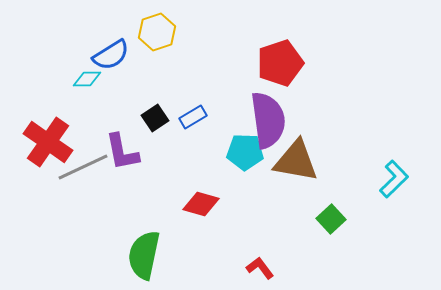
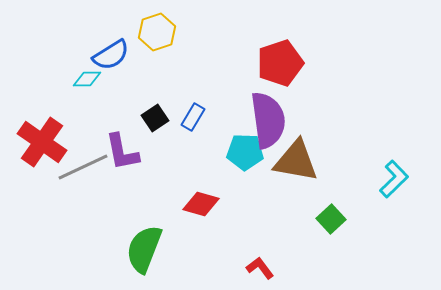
blue rectangle: rotated 28 degrees counterclockwise
red cross: moved 6 px left
green semicircle: moved 6 px up; rotated 9 degrees clockwise
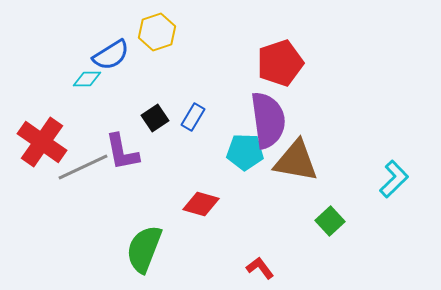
green square: moved 1 px left, 2 px down
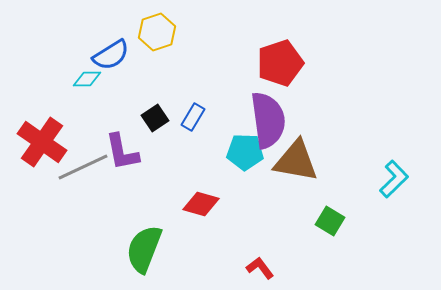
green square: rotated 16 degrees counterclockwise
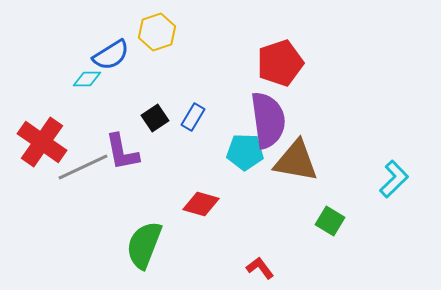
green semicircle: moved 4 px up
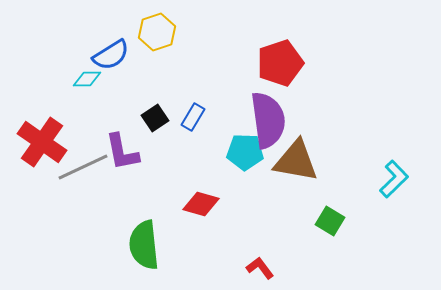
green semicircle: rotated 27 degrees counterclockwise
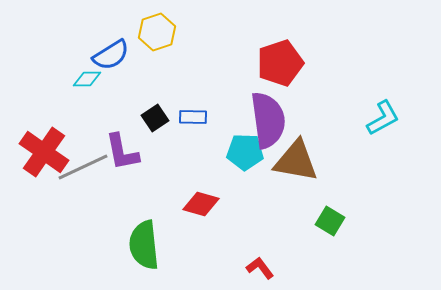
blue rectangle: rotated 60 degrees clockwise
red cross: moved 2 px right, 10 px down
cyan L-shape: moved 11 px left, 61 px up; rotated 15 degrees clockwise
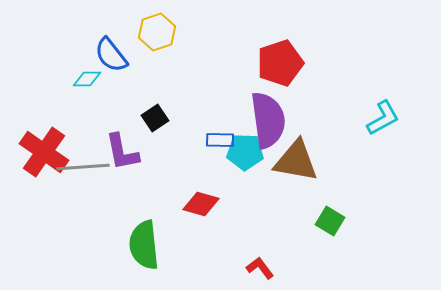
blue semicircle: rotated 84 degrees clockwise
blue rectangle: moved 27 px right, 23 px down
gray line: rotated 21 degrees clockwise
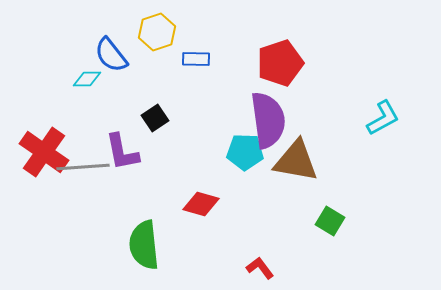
blue rectangle: moved 24 px left, 81 px up
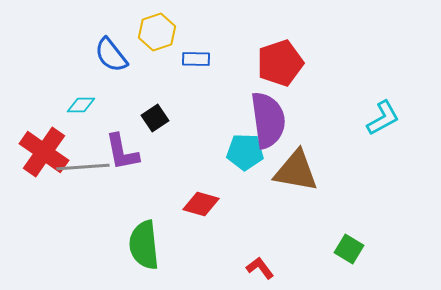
cyan diamond: moved 6 px left, 26 px down
brown triangle: moved 10 px down
green square: moved 19 px right, 28 px down
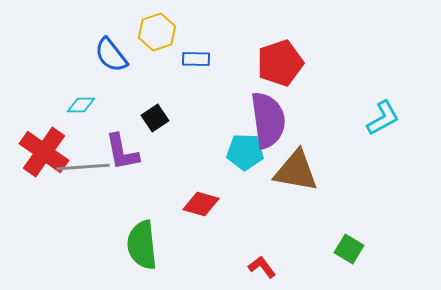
green semicircle: moved 2 px left
red L-shape: moved 2 px right, 1 px up
